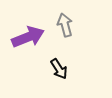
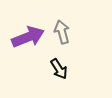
gray arrow: moved 3 px left, 7 px down
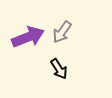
gray arrow: rotated 130 degrees counterclockwise
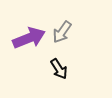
purple arrow: moved 1 px right, 1 px down
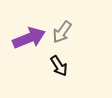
black arrow: moved 3 px up
